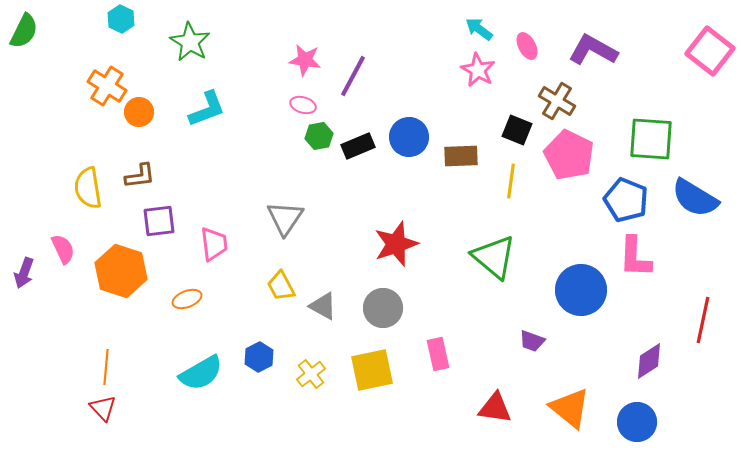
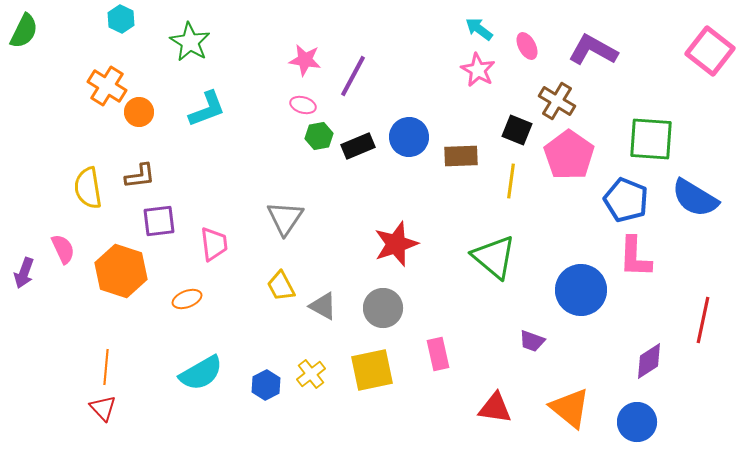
pink pentagon at (569, 155): rotated 9 degrees clockwise
blue hexagon at (259, 357): moved 7 px right, 28 px down
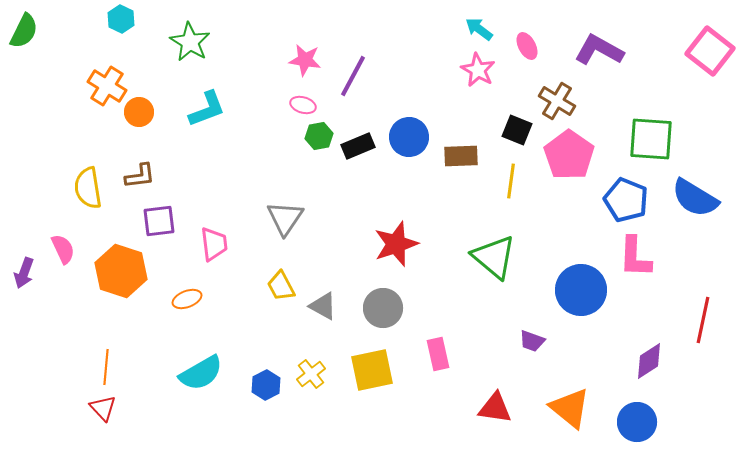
purple L-shape at (593, 50): moved 6 px right
